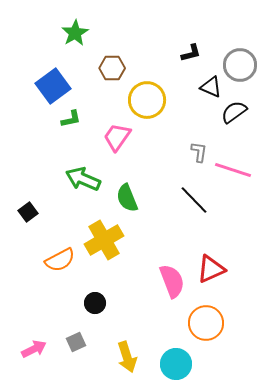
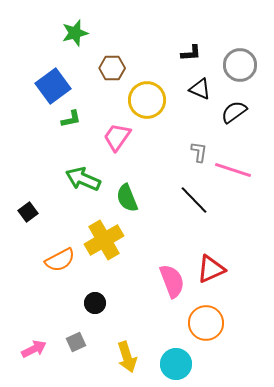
green star: rotated 16 degrees clockwise
black L-shape: rotated 10 degrees clockwise
black triangle: moved 11 px left, 2 px down
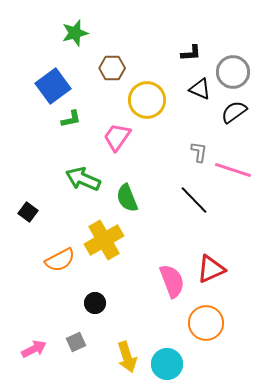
gray circle: moved 7 px left, 7 px down
black square: rotated 18 degrees counterclockwise
cyan circle: moved 9 px left
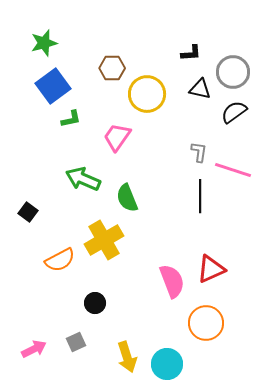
green star: moved 31 px left, 10 px down
black triangle: rotated 10 degrees counterclockwise
yellow circle: moved 6 px up
black line: moved 6 px right, 4 px up; rotated 44 degrees clockwise
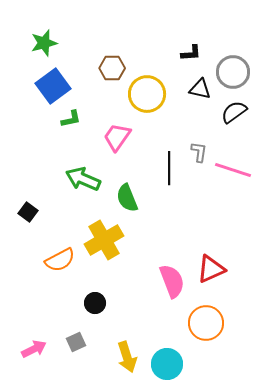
black line: moved 31 px left, 28 px up
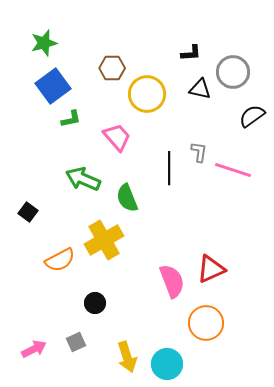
black semicircle: moved 18 px right, 4 px down
pink trapezoid: rotated 104 degrees clockwise
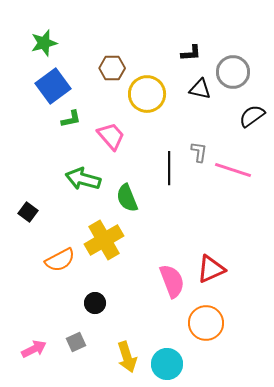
pink trapezoid: moved 6 px left, 1 px up
green arrow: rotated 8 degrees counterclockwise
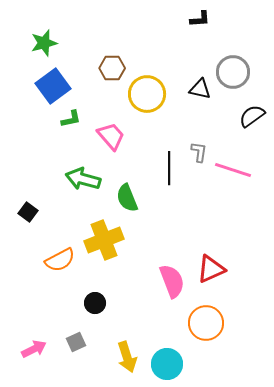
black L-shape: moved 9 px right, 34 px up
yellow cross: rotated 9 degrees clockwise
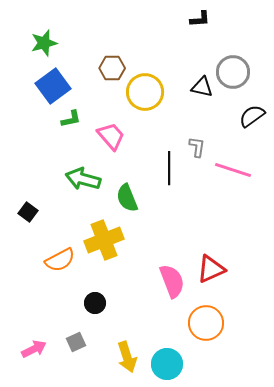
black triangle: moved 2 px right, 2 px up
yellow circle: moved 2 px left, 2 px up
gray L-shape: moved 2 px left, 5 px up
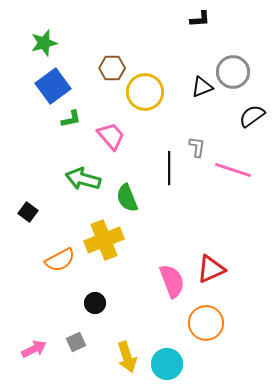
black triangle: rotated 35 degrees counterclockwise
